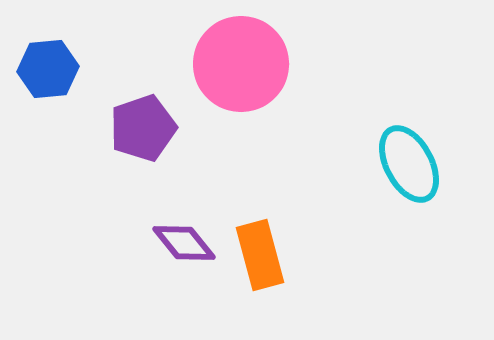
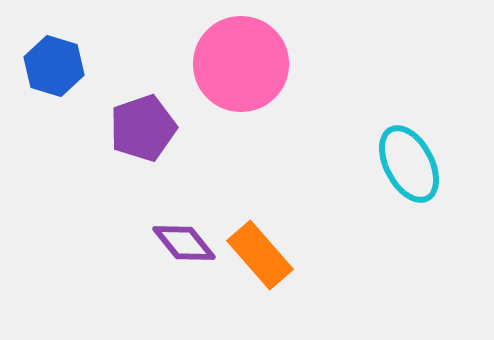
blue hexagon: moved 6 px right, 3 px up; rotated 22 degrees clockwise
orange rectangle: rotated 26 degrees counterclockwise
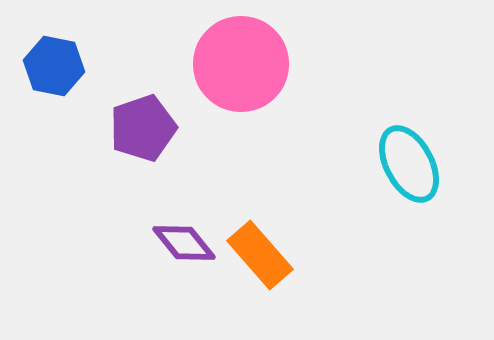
blue hexagon: rotated 6 degrees counterclockwise
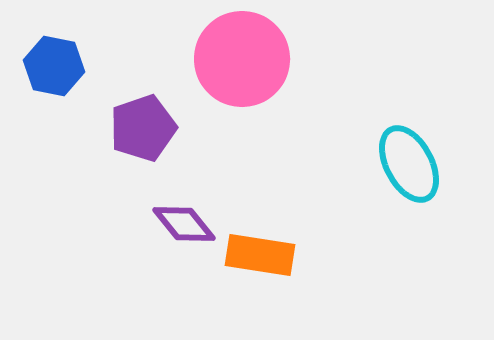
pink circle: moved 1 px right, 5 px up
purple diamond: moved 19 px up
orange rectangle: rotated 40 degrees counterclockwise
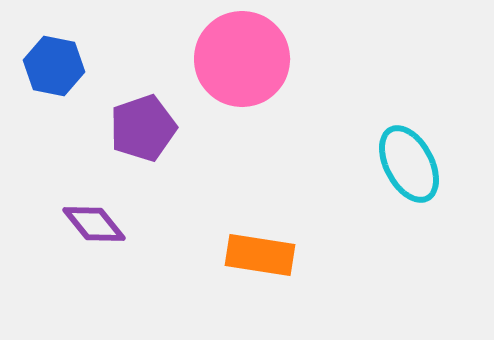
purple diamond: moved 90 px left
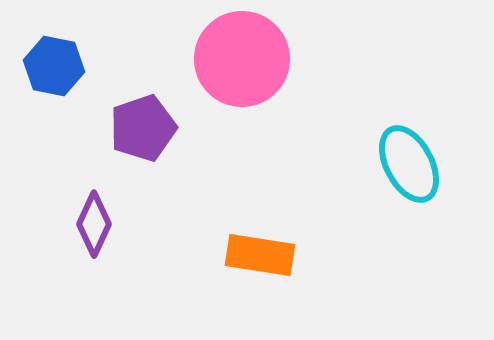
purple diamond: rotated 64 degrees clockwise
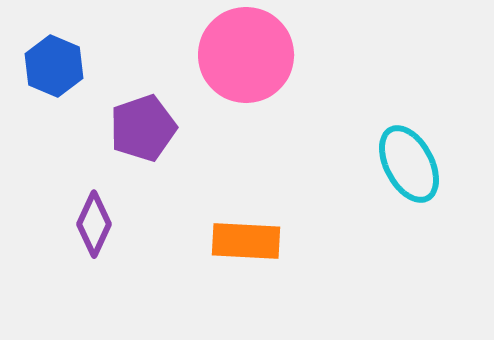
pink circle: moved 4 px right, 4 px up
blue hexagon: rotated 12 degrees clockwise
orange rectangle: moved 14 px left, 14 px up; rotated 6 degrees counterclockwise
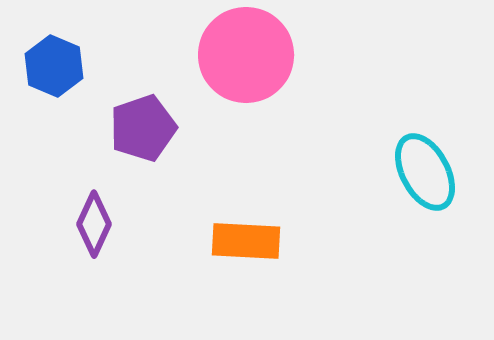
cyan ellipse: moved 16 px right, 8 px down
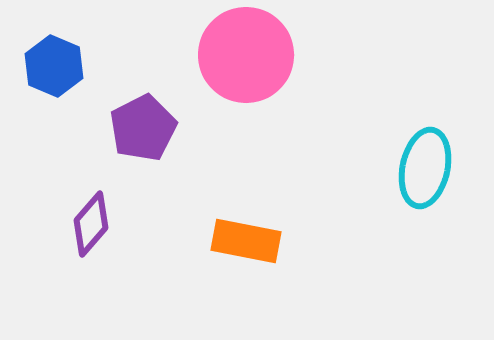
purple pentagon: rotated 8 degrees counterclockwise
cyan ellipse: moved 4 px up; rotated 40 degrees clockwise
purple diamond: moved 3 px left; rotated 16 degrees clockwise
orange rectangle: rotated 8 degrees clockwise
